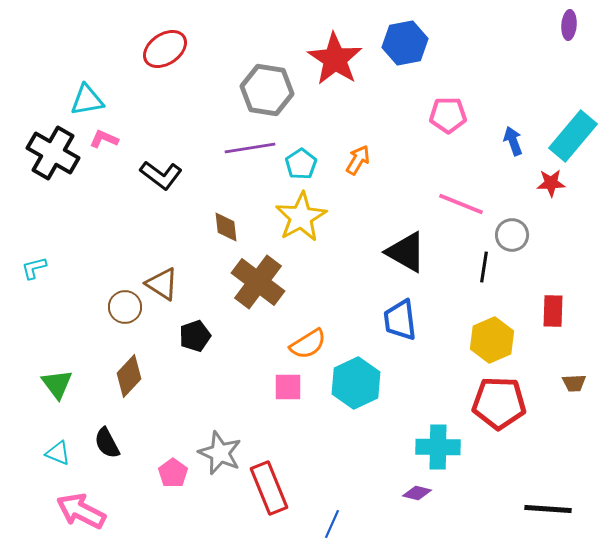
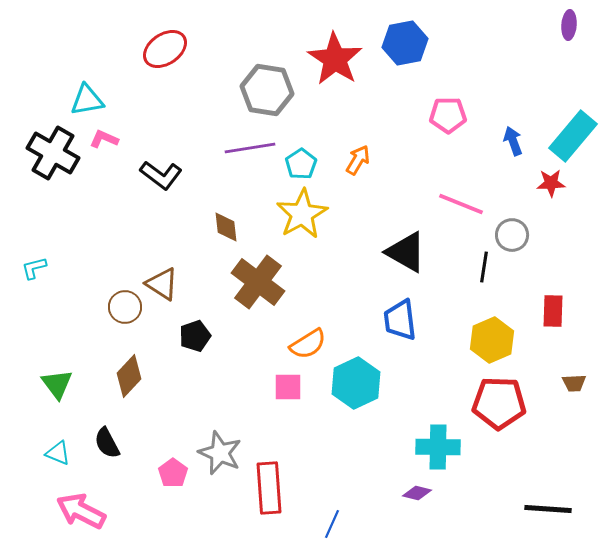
yellow star at (301, 217): moved 1 px right, 3 px up
red rectangle at (269, 488): rotated 18 degrees clockwise
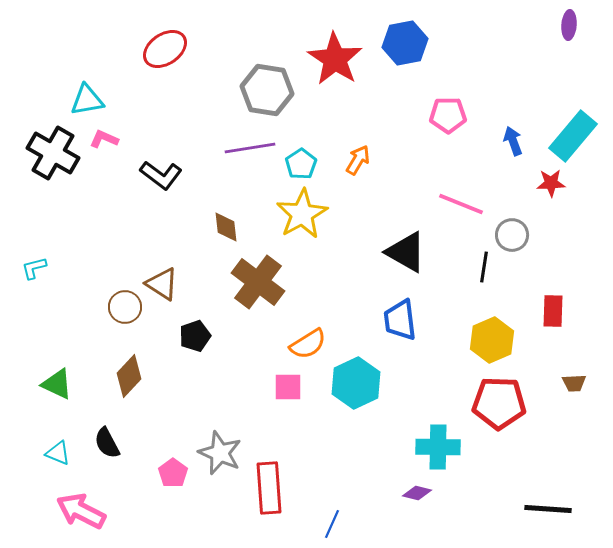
green triangle at (57, 384): rotated 28 degrees counterclockwise
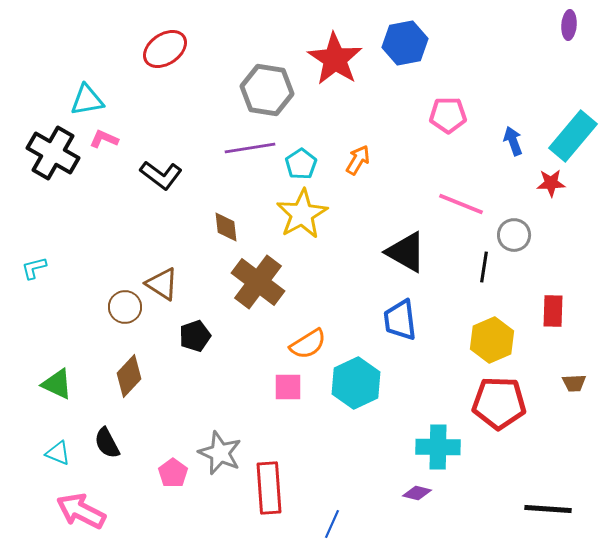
gray circle at (512, 235): moved 2 px right
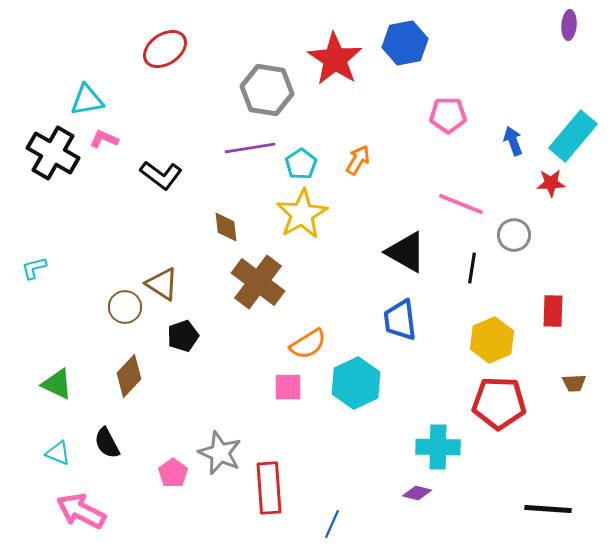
black line at (484, 267): moved 12 px left, 1 px down
black pentagon at (195, 336): moved 12 px left
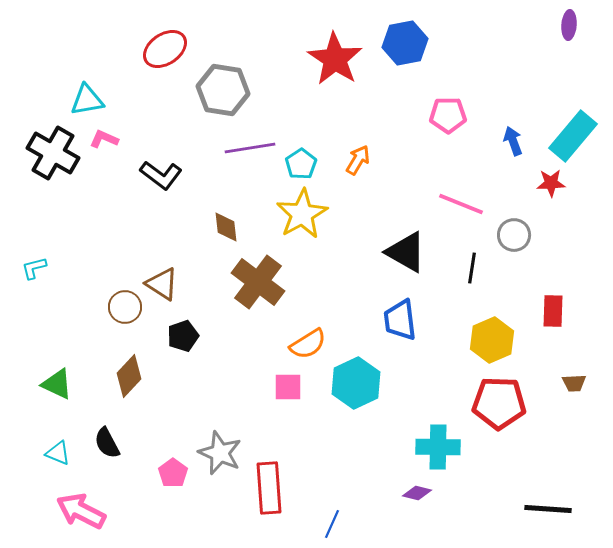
gray hexagon at (267, 90): moved 44 px left
